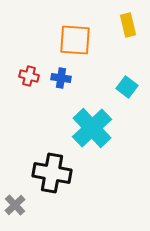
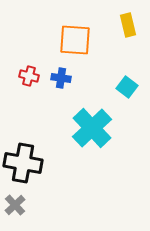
black cross: moved 29 px left, 10 px up
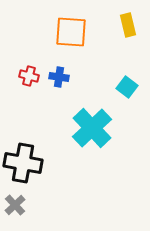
orange square: moved 4 px left, 8 px up
blue cross: moved 2 px left, 1 px up
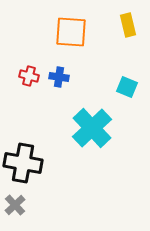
cyan square: rotated 15 degrees counterclockwise
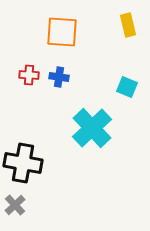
orange square: moved 9 px left
red cross: moved 1 px up; rotated 12 degrees counterclockwise
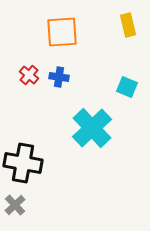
orange square: rotated 8 degrees counterclockwise
red cross: rotated 36 degrees clockwise
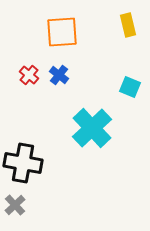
blue cross: moved 2 px up; rotated 30 degrees clockwise
cyan square: moved 3 px right
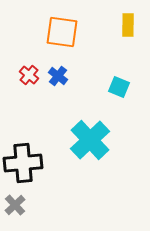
yellow rectangle: rotated 15 degrees clockwise
orange square: rotated 12 degrees clockwise
blue cross: moved 1 px left, 1 px down
cyan square: moved 11 px left
cyan cross: moved 2 px left, 12 px down
black cross: rotated 15 degrees counterclockwise
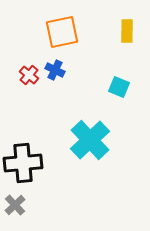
yellow rectangle: moved 1 px left, 6 px down
orange square: rotated 20 degrees counterclockwise
blue cross: moved 3 px left, 6 px up; rotated 12 degrees counterclockwise
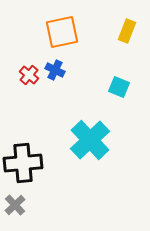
yellow rectangle: rotated 20 degrees clockwise
